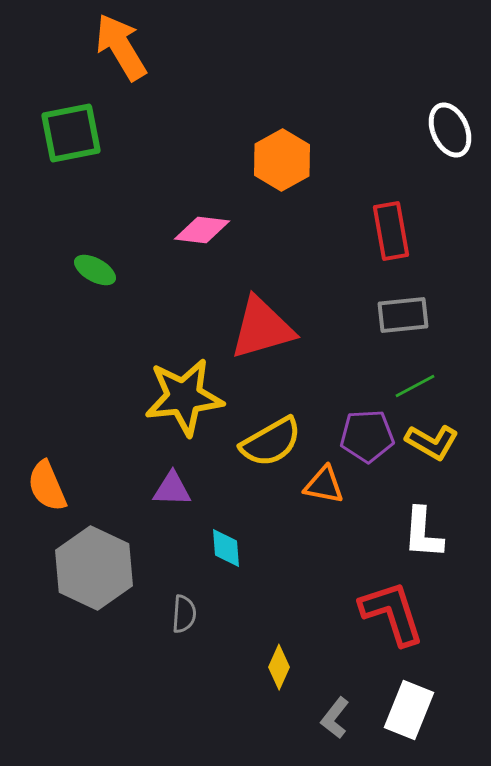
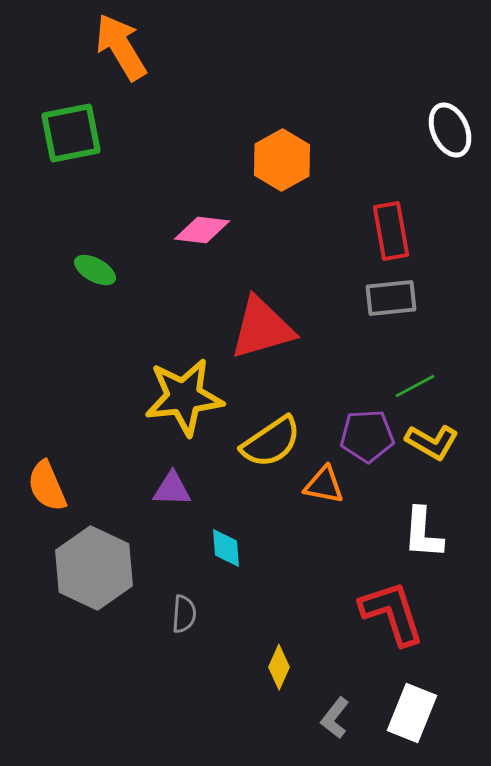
gray rectangle: moved 12 px left, 17 px up
yellow semicircle: rotated 4 degrees counterclockwise
white rectangle: moved 3 px right, 3 px down
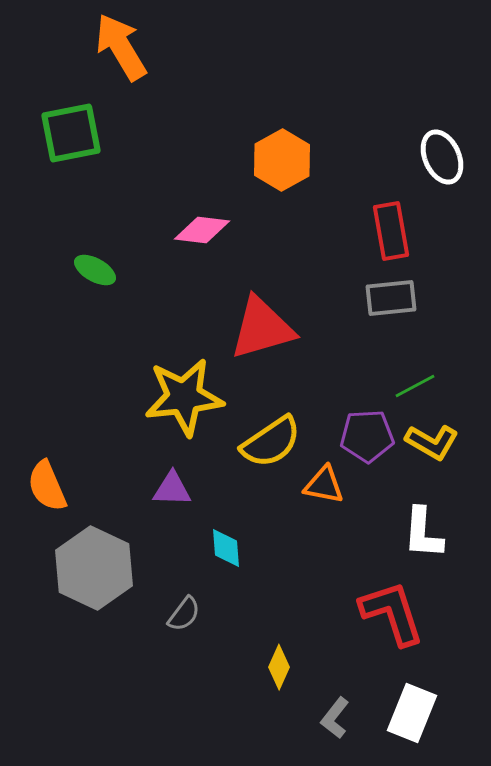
white ellipse: moved 8 px left, 27 px down
gray semicircle: rotated 33 degrees clockwise
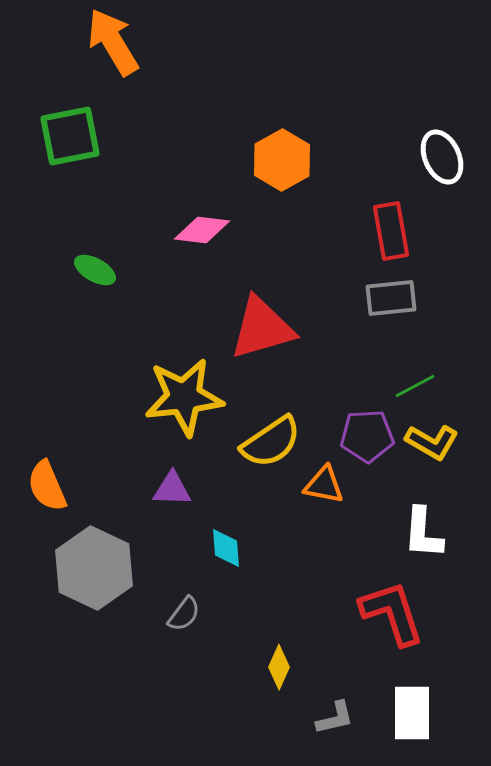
orange arrow: moved 8 px left, 5 px up
green square: moved 1 px left, 3 px down
white rectangle: rotated 22 degrees counterclockwise
gray L-shape: rotated 141 degrees counterclockwise
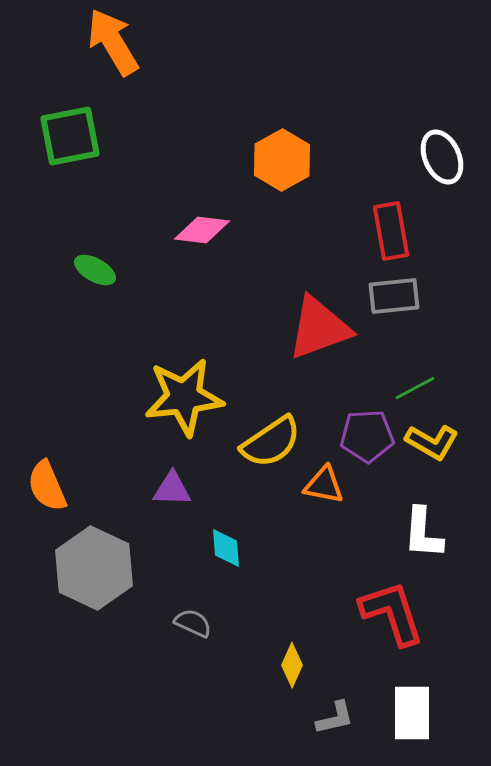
gray rectangle: moved 3 px right, 2 px up
red triangle: moved 57 px right; rotated 4 degrees counterclockwise
green line: moved 2 px down
gray semicircle: moved 9 px right, 9 px down; rotated 102 degrees counterclockwise
yellow diamond: moved 13 px right, 2 px up
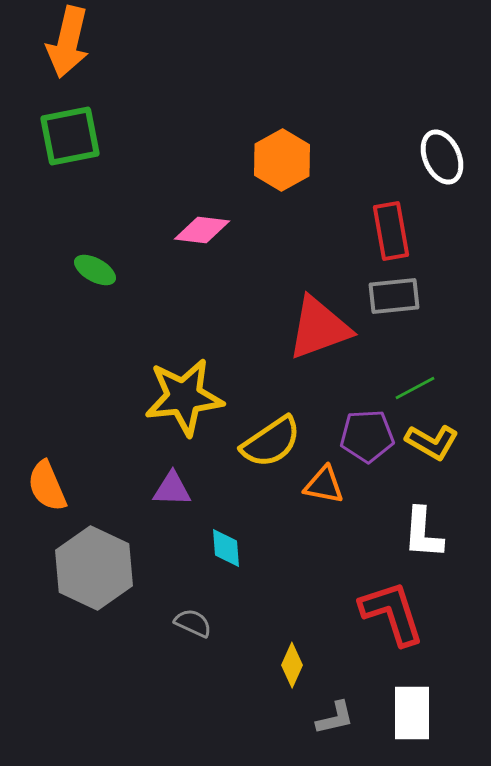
orange arrow: moved 45 px left; rotated 136 degrees counterclockwise
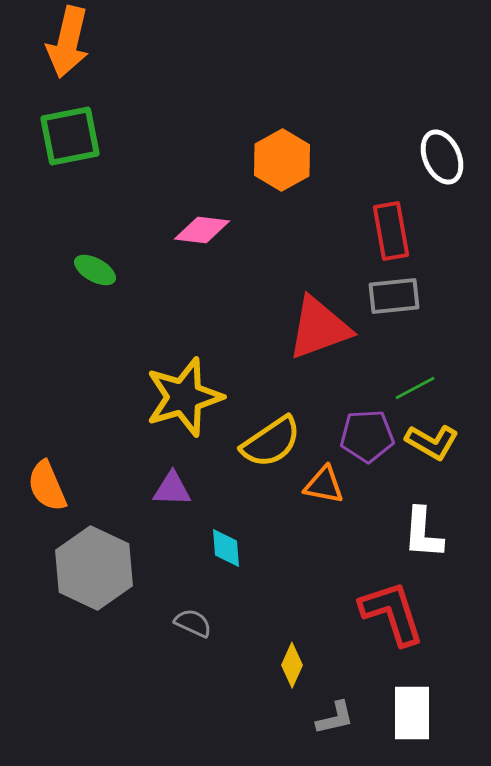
yellow star: rotated 10 degrees counterclockwise
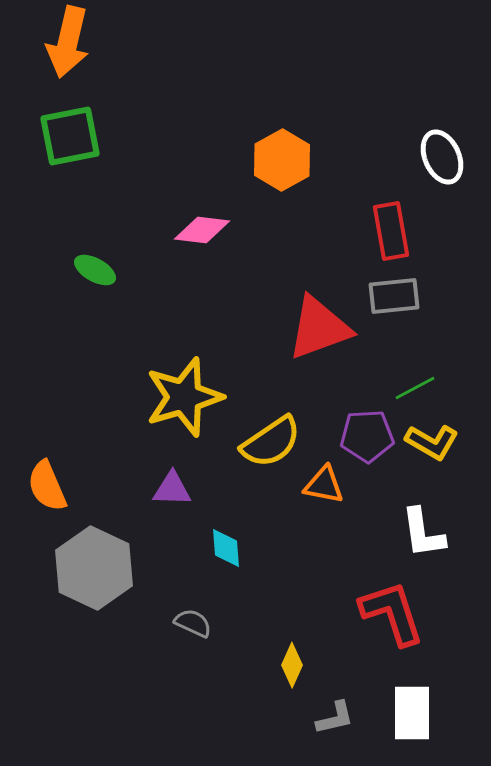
white L-shape: rotated 12 degrees counterclockwise
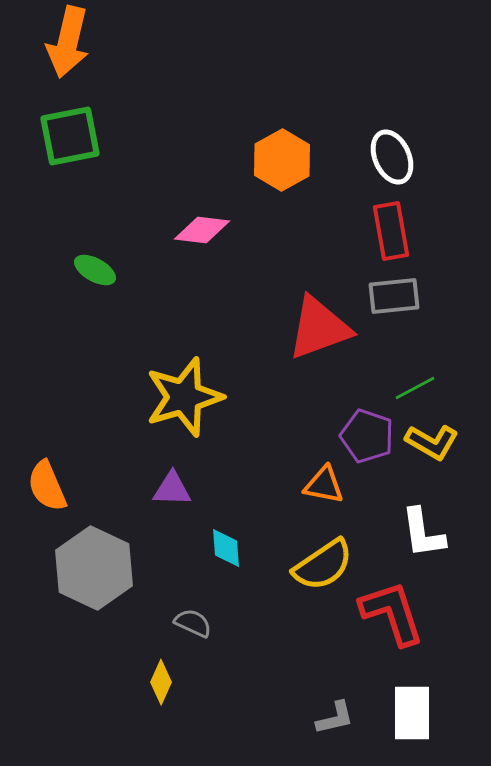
white ellipse: moved 50 px left
purple pentagon: rotated 22 degrees clockwise
yellow semicircle: moved 52 px right, 123 px down
yellow diamond: moved 131 px left, 17 px down
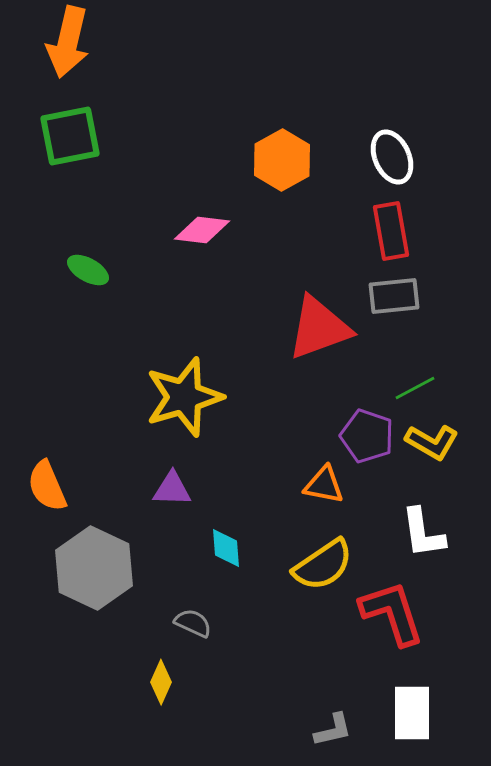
green ellipse: moved 7 px left
gray L-shape: moved 2 px left, 12 px down
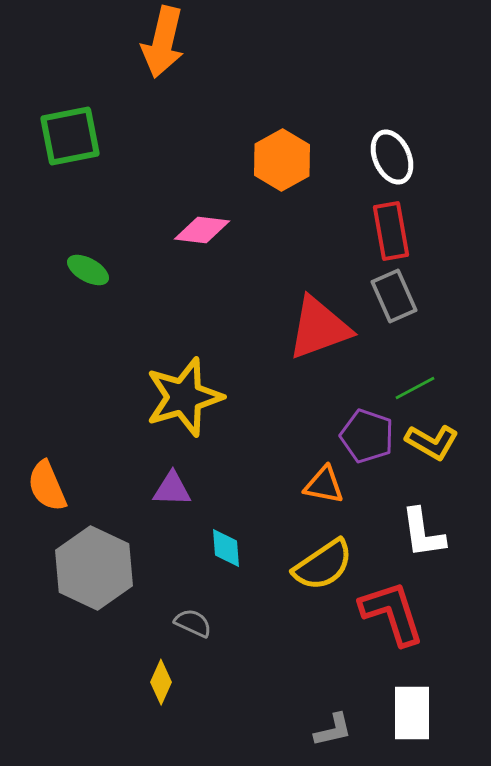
orange arrow: moved 95 px right
gray rectangle: rotated 72 degrees clockwise
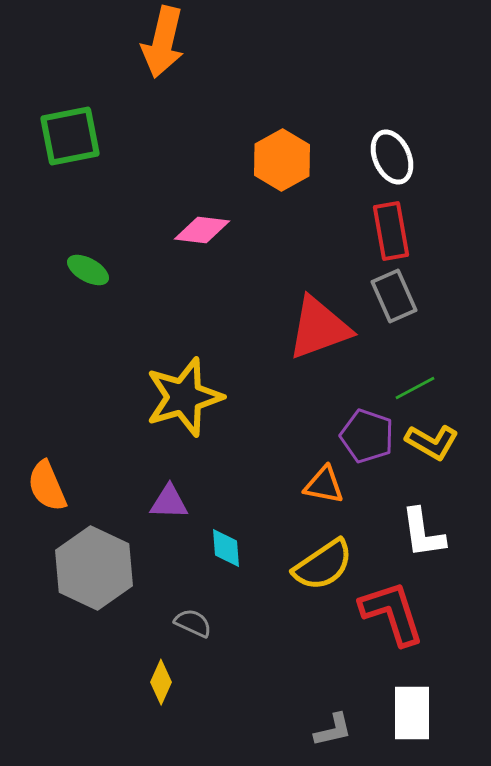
purple triangle: moved 3 px left, 13 px down
